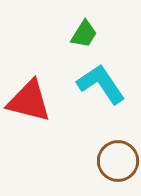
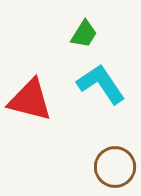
red triangle: moved 1 px right, 1 px up
brown circle: moved 3 px left, 6 px down
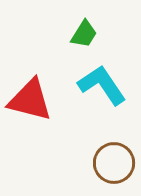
cyan L-shape: moved 1 px right, 1 px down
brown circle: moved 1 px left, 4 px up
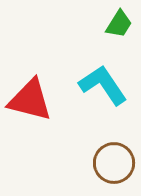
green trapezoid: moved 35 px right, 10 px up
cyan L-shape: moved 1 px right
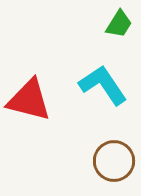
red triangle: moved 1 px left
brown circle: moved 2 px up
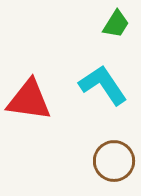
green trapezoid: moved 3 px left
red triangle: rotated 6 degrees counterclockwise
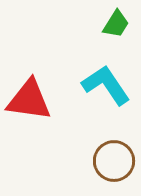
cyan L-shape: moved 3 px right
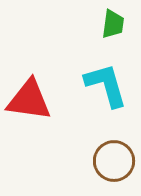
green trapezoid: moved 3 px left; rotated 24 degrees counterclockwise
cyan L-shape: rotated 18 degrees clockwise
